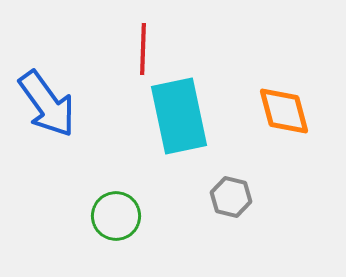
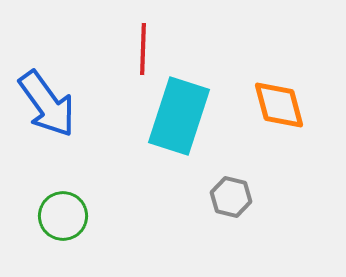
orange diamond: moved 5 px left, 6 px up
cyan rectangle: rotated 30 degrees clockwise
green circle: moved 53 px left
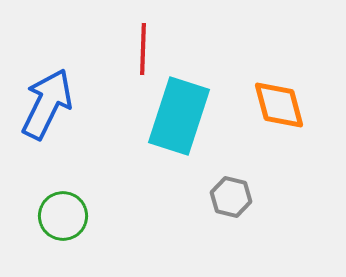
blue arrow: rotated 118 degrees counterclockwise
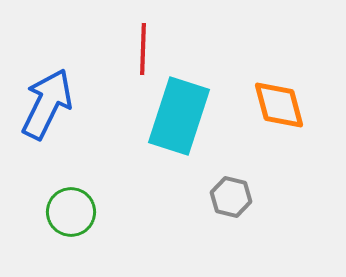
green circle: moved 8 px right, 4 px up
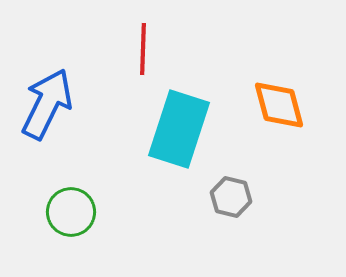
cyan rectangle: moved 13 px down
